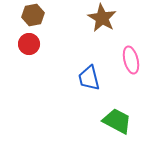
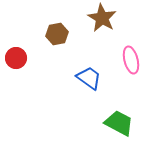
brown hexagon: moved 24 px right, 19 px down
red circle: moved 13 px left, 14 px down
blue trapezoid: rotated 140 degrees clockwise
green trapezoid: moved 2 px right, 2 px down
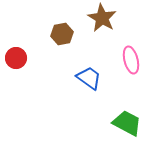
brown hexagon: moved 5 px right
green trapezoid: moved 8 px right
